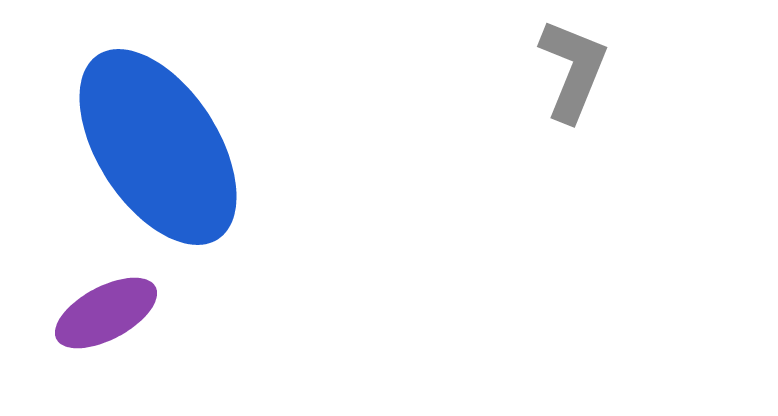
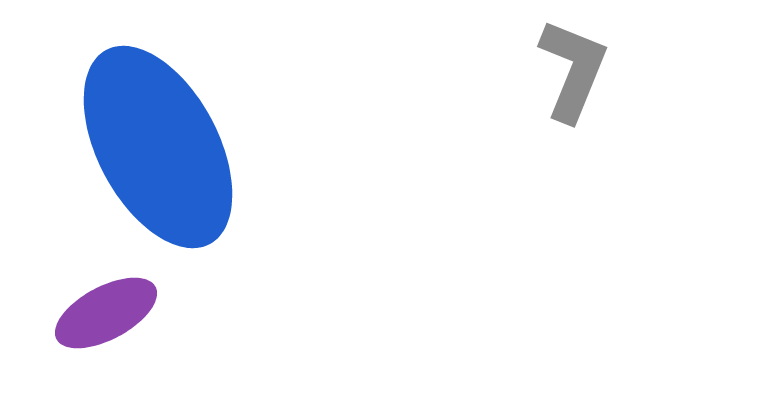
blue ellipse: rotated 5 degrees clockwise
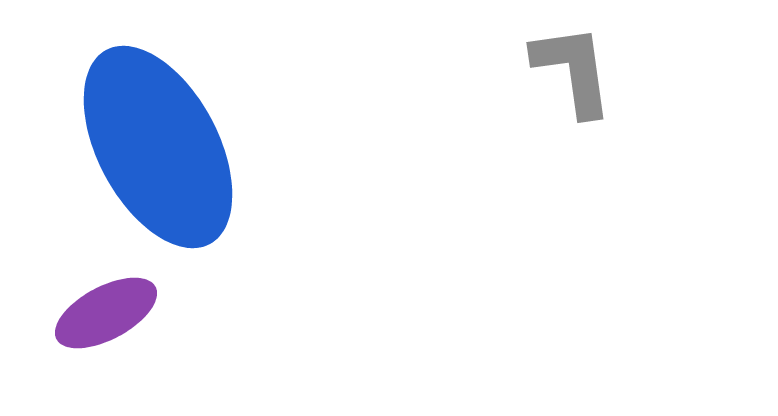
gray L-shape: rotated 30 degrees counterclockwise
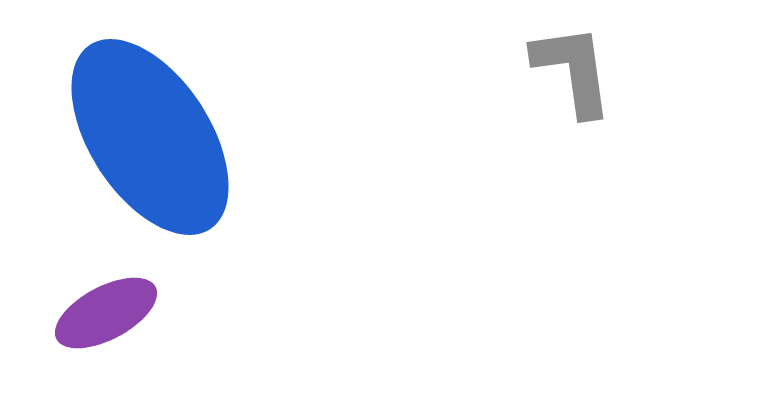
blue ellipse: moved 8 px left, 10 px up; rotated 5 degrees counterclockwise
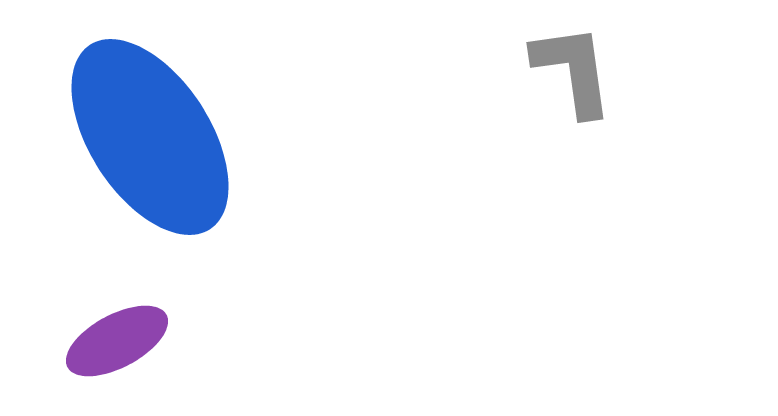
purple ellipse: moved 11 px right, 28 px down
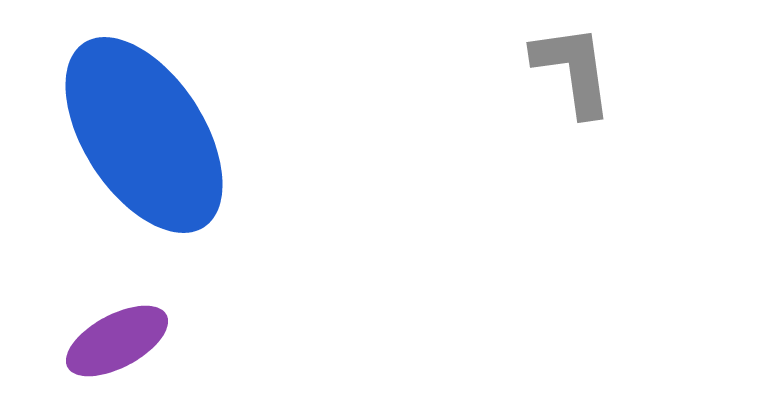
blue ellipse: moved 6 px left, 2 px up
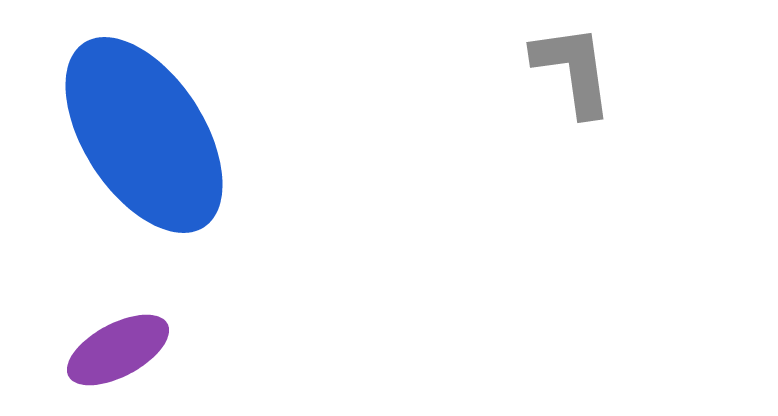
purple ellipse: moved 1 px right, 9 px down
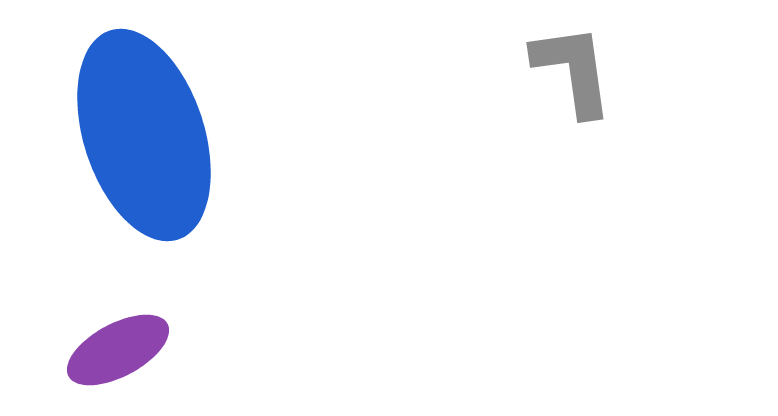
blue ellipse: rotated 15 degrees clockwise
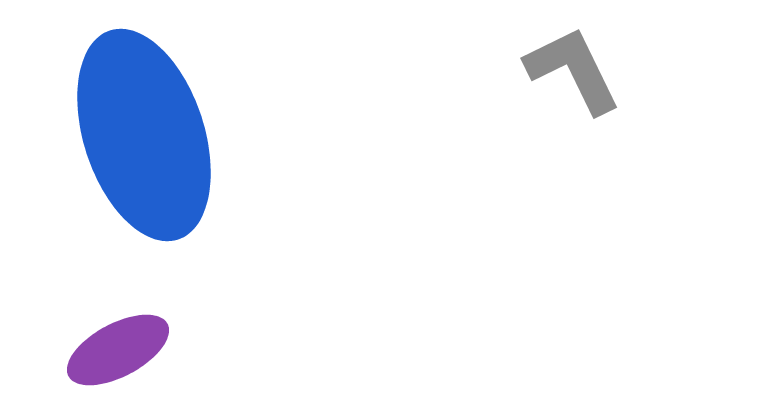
gray L-shape: rotated 18 degrees counterclockwise
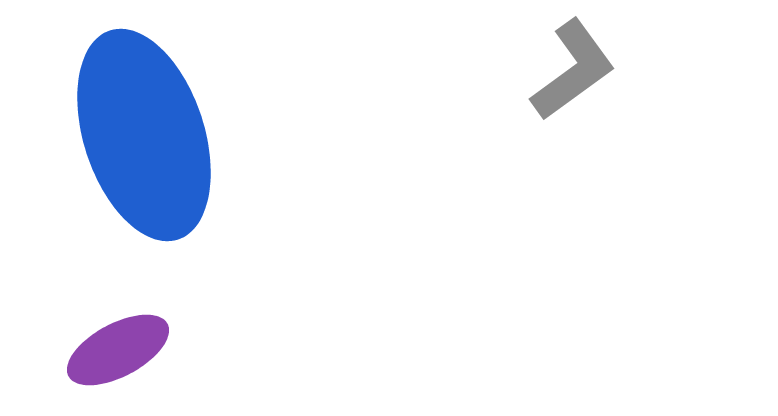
gray L-shape: rotated 80 degrees clockwise
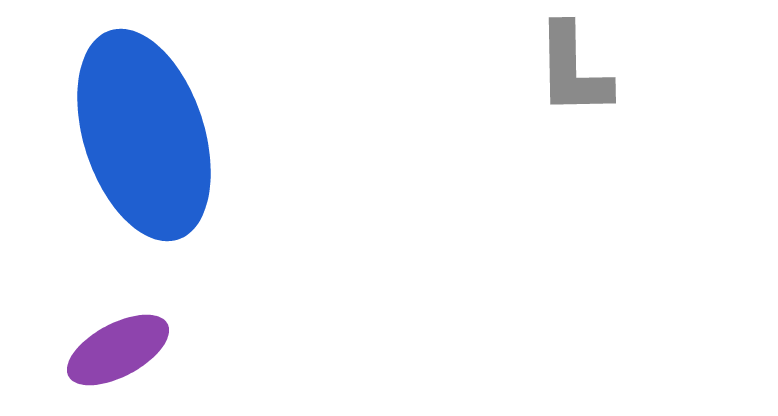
gray L-shape: rotated 125 degrees clockwise
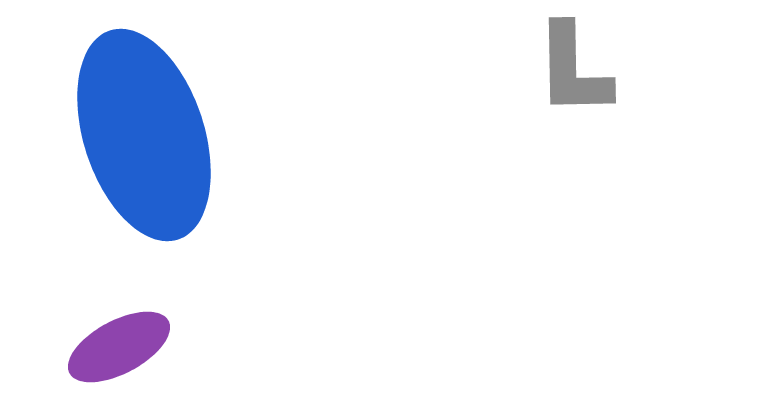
purple ellipse: moved 1 px right, 3 px up
